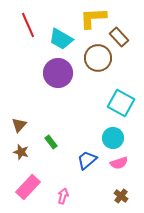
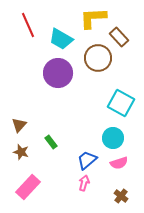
pink arrow: moved 21 px right, 13 px up
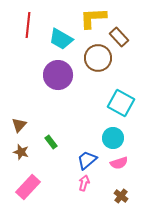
red line: rotated 30 degrees clockwise
purple circle: moved 2 px down
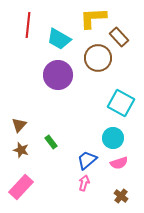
cyan trapezoid: moved 2 px left
brown star: moved 2 px up
pink rectangle: moved 7 px left
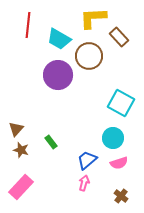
brown circle: moved 9 px left, 2 px up
brown triangle: moved 3 px left, 4 px down
